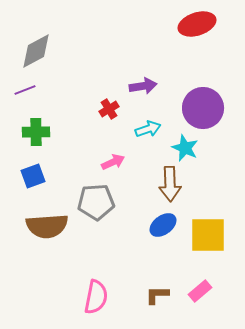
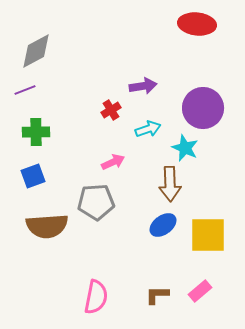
red ellipse: rotated 24 degrees clockwise
red cross: moved 2 px right, 1 px down
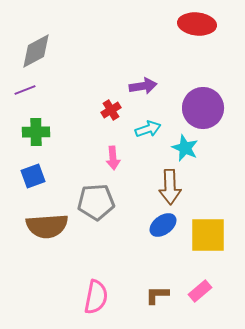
pink arrow: moved 4 px up; rotated 110 degrees clockwise
brown arrow: moved 3 px down
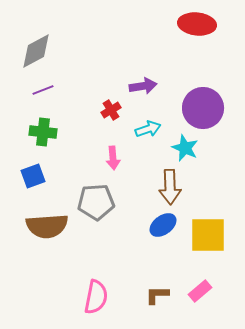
purple line: moved 18 px right
green cross: moved 7 px right; rotated 8 degrees clockwise
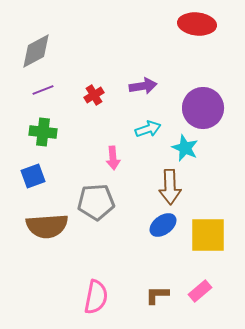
red cross: moved 17 px left, 15 px up
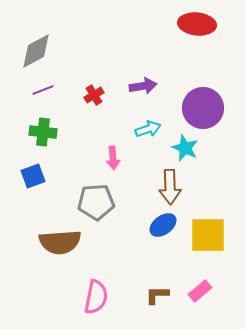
brown semicircle: moved 13 px right, 16 px down
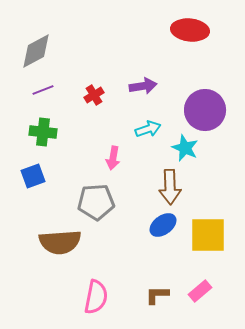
red ellipse: moved 7 px left, 6 px down
purple circle: moved 2 px right, 2 px down
pink arrow: rotated 15 degrees clockwise
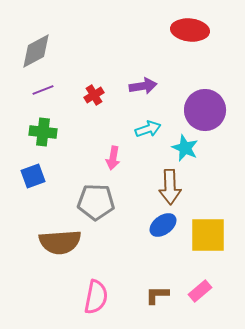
gray pentagon: rotated 6 degrees clockwise
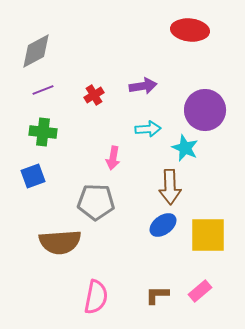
cyan arrow: rotated 15 degrees clockwise
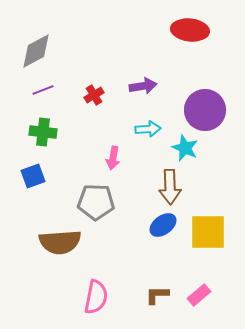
yellow square: moved 3 px up
pink rectangle: moved 1 px left, 4 px down
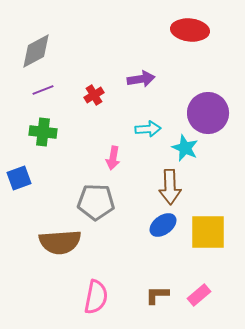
purple arrow: moved 2 px left, 7 px up
purple circle: moved 3 px right, 3 px down
blue square: moved 14 px left, 2 px down
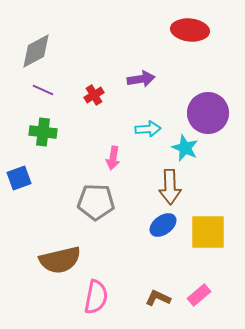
purple line: rotated 45 degrees clockwise
brown semicircle: moved 18 px down; rotated 9 degrees counterclockwise
brown L-shape: moved 1 px right, 3 px down; rotated 25 degrees clockwise
